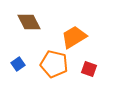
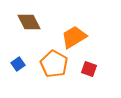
orange pentagon: rotated 16 degrees clockwise
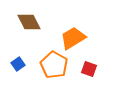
orange trapezoid: moved 1 px left, 1 px down
orange pentagon: moved 1 px down
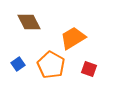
orange pentagon: moved 3 px left
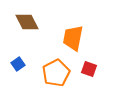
brown diamond: moved 2 px left
orange trapezoid: rotated 48 degrees counterclockwise
orange pentagon: moved 5 px right, 8 px down; rotated 16 degrees clockwise
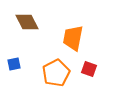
blue square: moved 4 px left; rotated 24 degrees clockwise
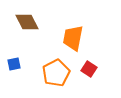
red square: rotated 14 degrees clockwise
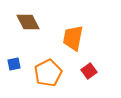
brown diamond: moved 1 px right
red square: moved 2 px down; rotated 21 degrees clockwise
orange pentagon: moved 8 px left
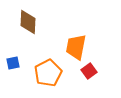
brown diamond: rotated 30 degrees clockwise
orange trapezoid: moved 3 px right, 9 px down
blue square: moved 1 px left, 1 px up
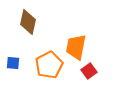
brown diamond: rotated 10 degrees clockwise
blue square: rotated 16 degrees clockwise
orange pentagon: moved 1 px right, 8 px up
